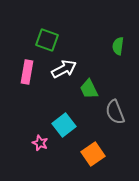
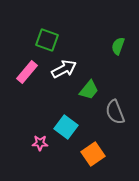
green semicircle: rotated 12 degrees clockwise
pink rectangle: rotated 30 degrees clockwise
green trapezoid: moved 1 px down; rotated 115 degrees counterclockwise
cyan square: moved 2 px right, 2 px down; rotated 15 degrees counterclockwise
pink star: rotated 21 degrees counterclockwise
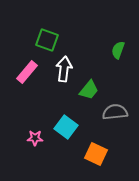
green semicircle: moved 4 px down
white arrow: rotated 55 degrees counterclockwise
gray semicircle: rotated 105 degrees clockwise
pink star: moved 5 px left, 5 px up
orange square: moved 3 px right; rotated 30 degrees counterclockwise
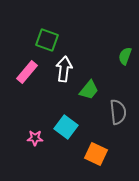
green semicircle: moved 7 px right, 6 px down
gray semicircle: moved 3 px right; rotated 90 degrees clockwise
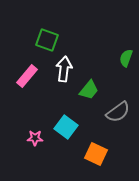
green semicircle: moved 1 px right, 2 px down
pink rectangle: moved 4 px down
gray semicircle: rotated 60 degrees clockwise
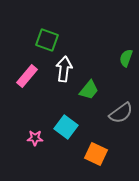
gray semicircle: moved 3 px right, 1 px down
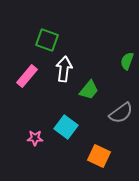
green semicircle: moved 1 px right, 3 px down
orange square: moved 3 px right, 2 px down
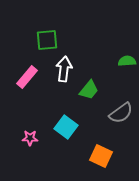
green square: rotated 25 degrees counterclockwise
green semicircle: rotated 66 degrees clockwise
pink rectangle: moved 1 px down
pink star: moved 5 px left
orange square: moved 2 px right
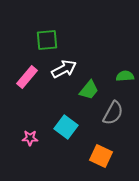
green semicircle: moved 2 px left, 15 px down
white arrow: rotated 55 degrees clockwise
gray semicircle: moved 8 px left; rotated 25 degrees counterclockwise
